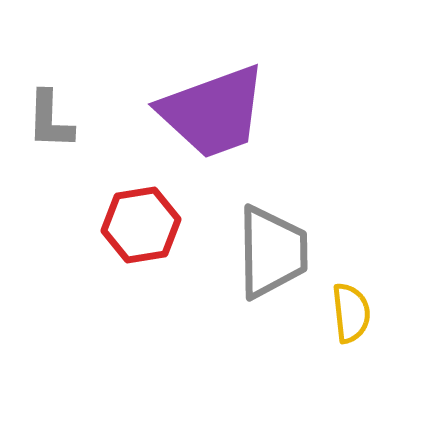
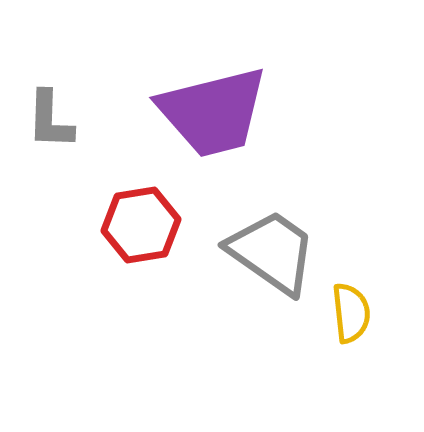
purple trapezoid: rotated 6 degrees clockwise
gray trapezoid: rotated 54 degrees counterclockwise
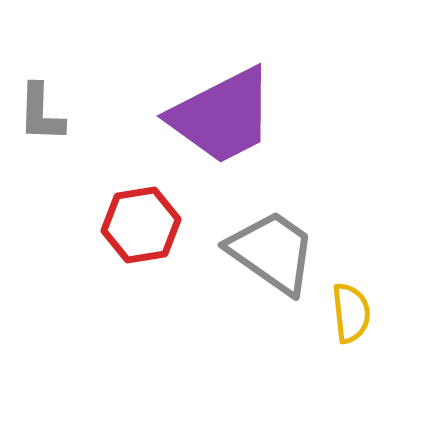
purple trapezoid: moved 9 px right, 4 px down; rotated 13 degrees counterclockwise
gray L-shape: moved 9 px left, 7 px up
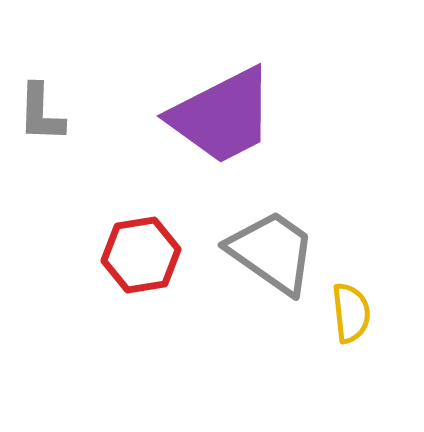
red hexagon: moved 30 px down
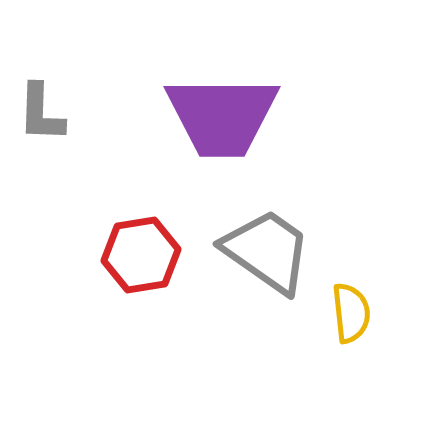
purple trapezoid: rotated 27 degrees clockwise
gray trapezoid: moved 5 px left, 1 px up
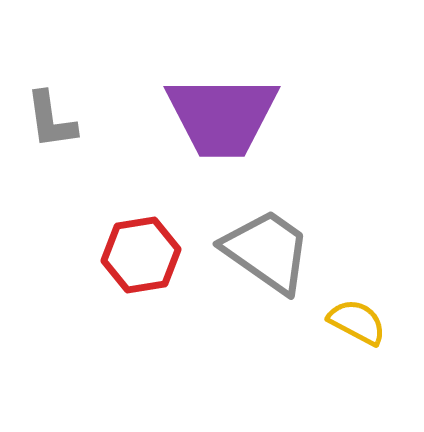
gray L-shape: moved 10 px right, 7 px down; rotated 10 degrees counterclockwise
yellow semicircle: moved 6 px right, 9 px down; rotated 56 degrees counterclockwise
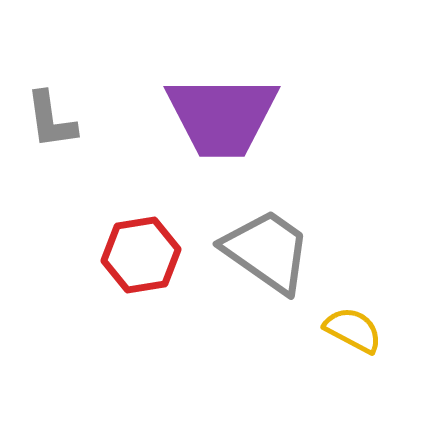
yellow semicircle: moved 4 px left, 8 px down
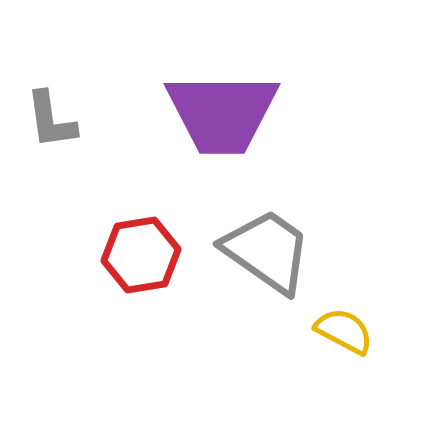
purple trapezoid: moved 3 px up
yellow semicircle: moved 9 px left, 1 px down
